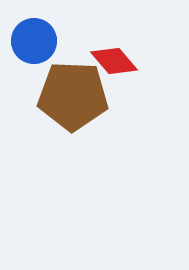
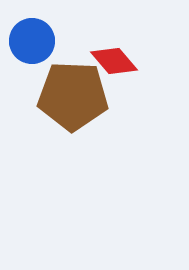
blue circle: moved 2 px left
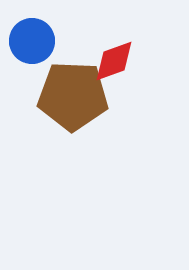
red diamond: rotated 69 degrees counterclockwise
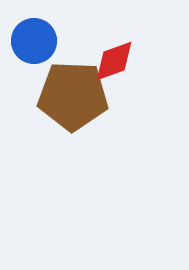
blue circle: moved 2 px right
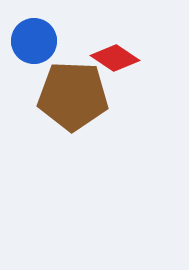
red diamond: moved 1 px right, 3 px up; rotated 54 degrees clockwise
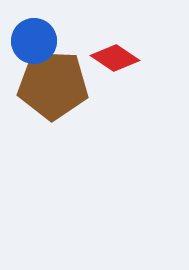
brown pentagon: moved 20 px left, 11 px up
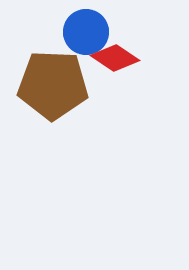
blue circle: moved 52 px right, 9 px up
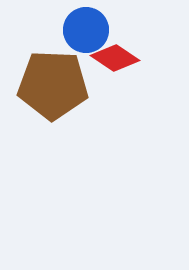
blue circle: moved 2 px up
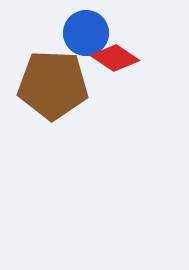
blue circle: moved 3 px down
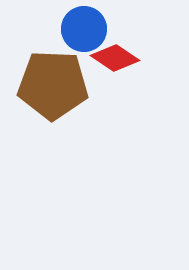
blue circle: moved 2 px left, 4 px up
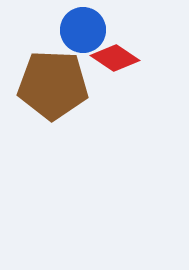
blue circle: moved 1 px left, 1 px down
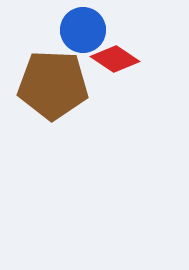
red diamond: moved 1 px down
